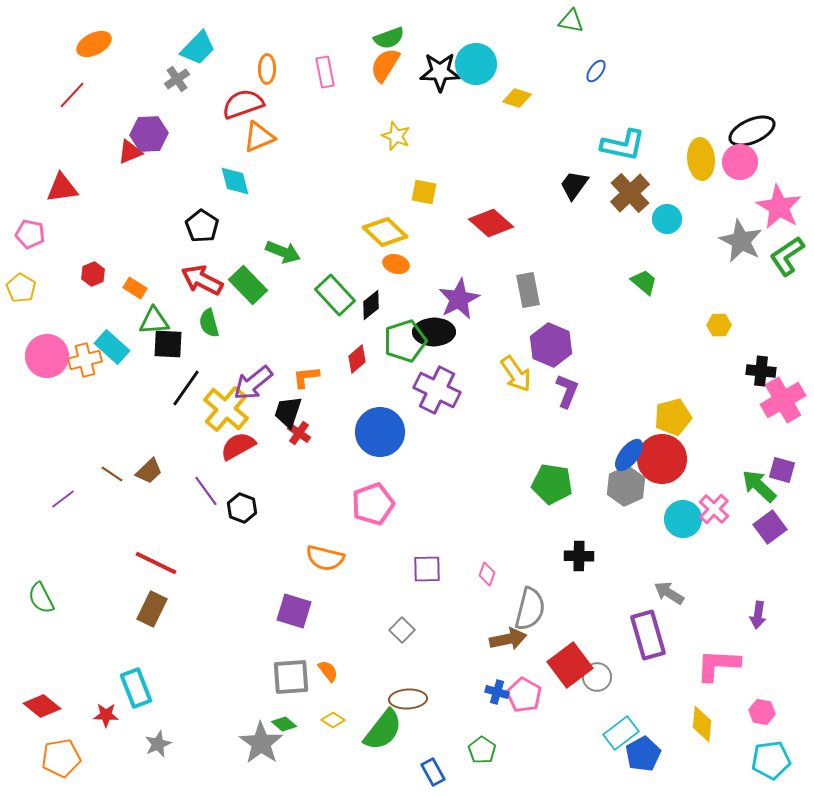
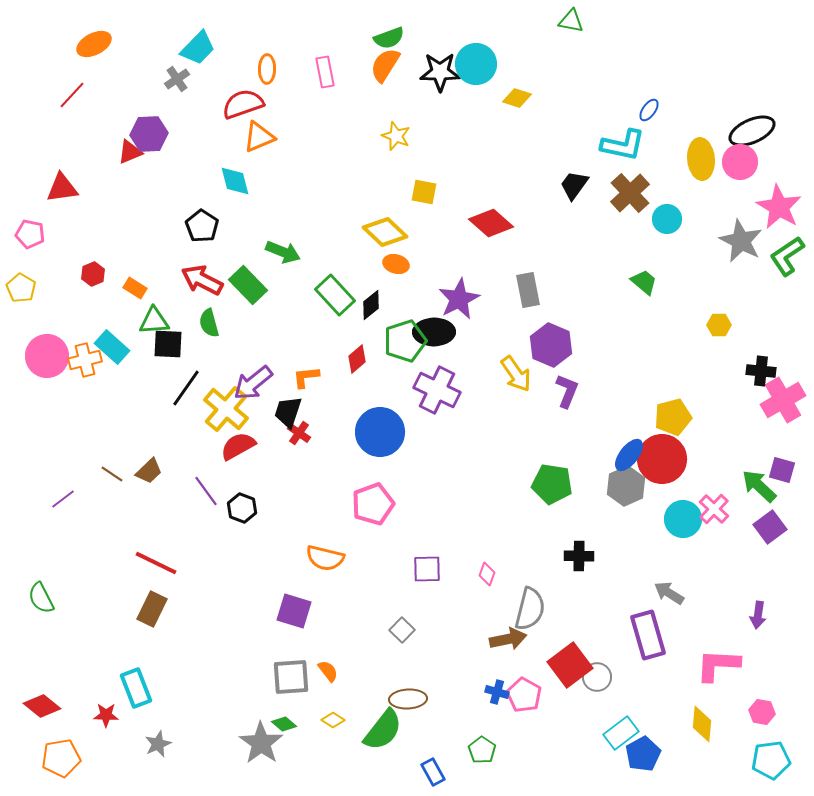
blue ellipse at (596, 71): moved 53 px right, 39 px down
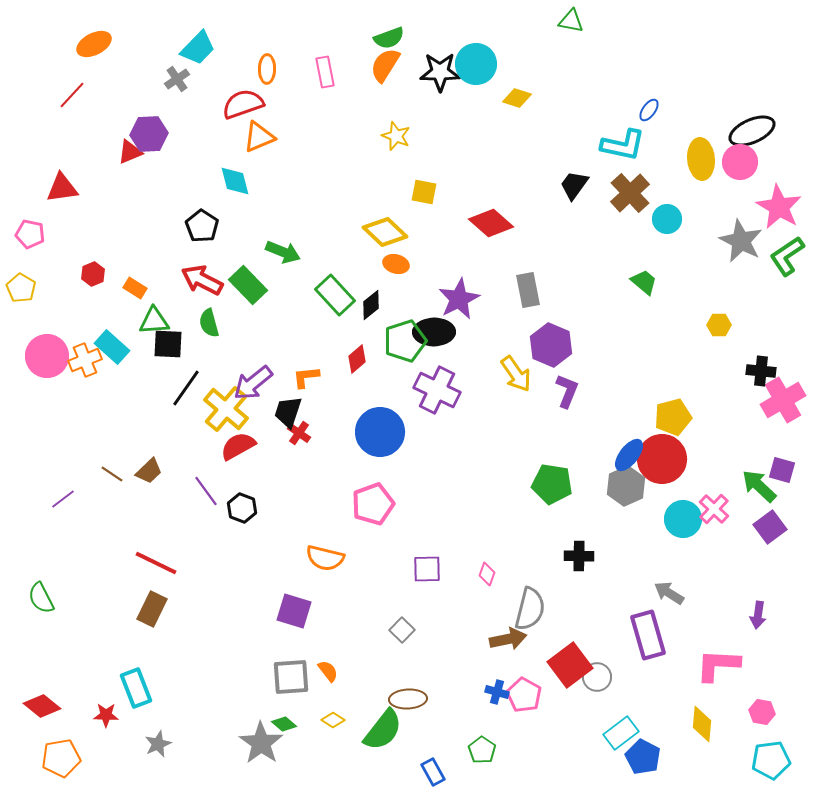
orange cross at (85, 360): rotated 8 degrees counterclockwise
blue pentagon at (643, 754): moved 3 px down; rotated 16 degrees counterclockwise
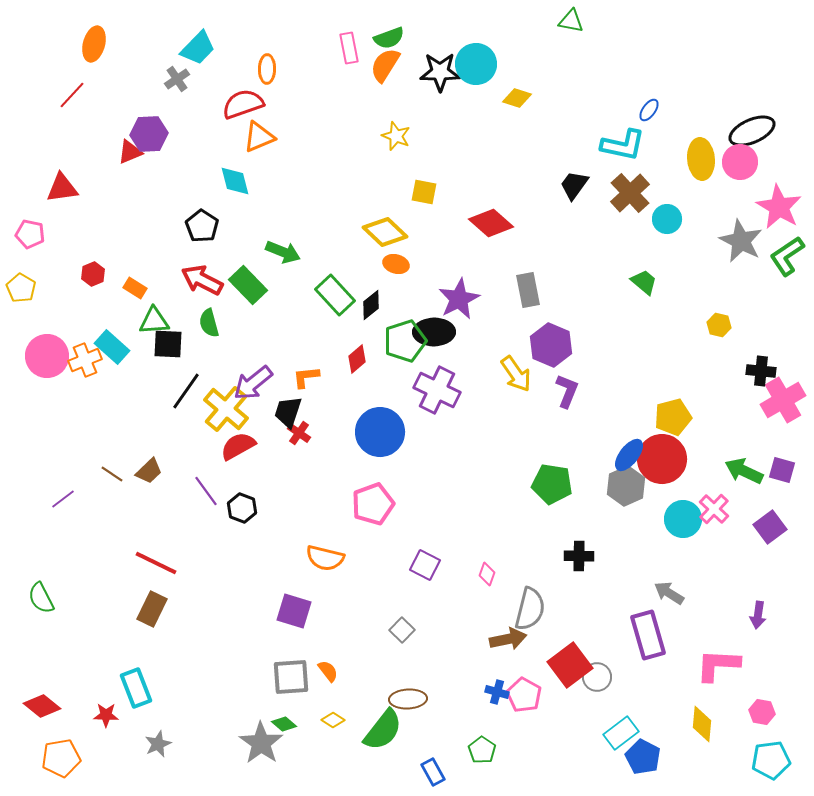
orange ellipse at (94, 44): rotated 48 degrees counterclockwise
pink rectangle at (325, 72): moved 24 px right, 24 px up
yellow hexagon at (719, 325): rotated 15 degrees clockwise
black line at (186, 388): moved 3 px down
green arrow at (759, 486): moved 15 px left, 15 px up; rotated 18 degrees counterclockwise
purple square at (427, 569): moved 2 px left, 4 px up; rotated 28 degrees clockwise
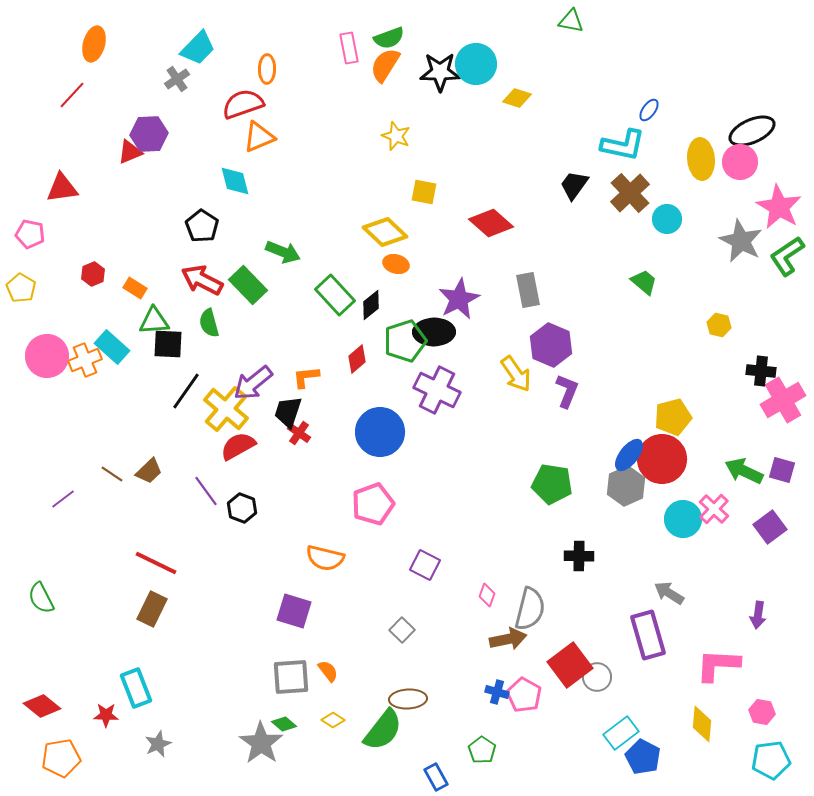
pink diamond at (487, 574): moved 21 px down
blue rectangle at (433, 772): moved 3 px right, 5 px down
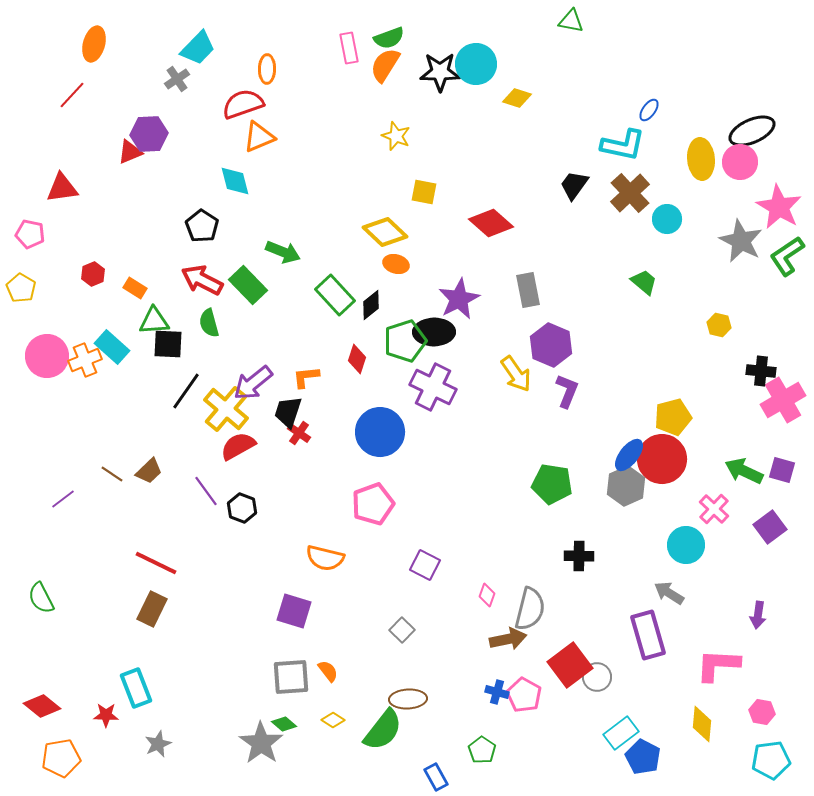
red diamond at (357, 359): rotated 32 degrees counterclockwise
purple cross at (437, 390): moved 4 px left, 3 px up
cyan circle at (683, 519): moved 3 px right, 26 px down
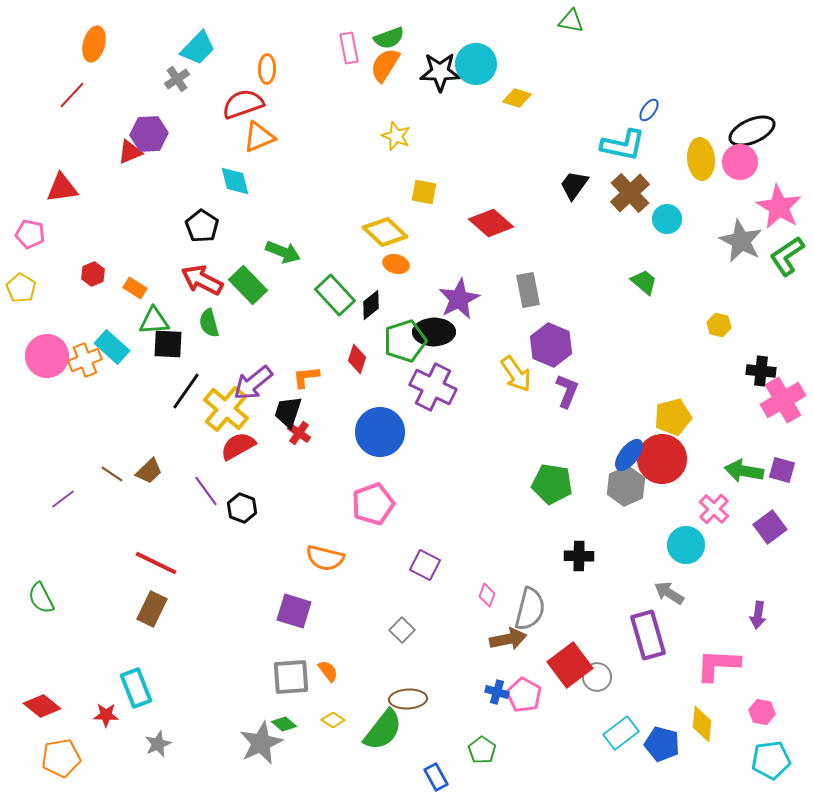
green arrow at (744, 471): rotated 15 degrees counterclockwise
gray star at (261, 743): rotated 12 degrees clockwise
blue pentagon at (643, 757): moved 19 px right, 13 px up; rotated 12 degrees counterclockwise
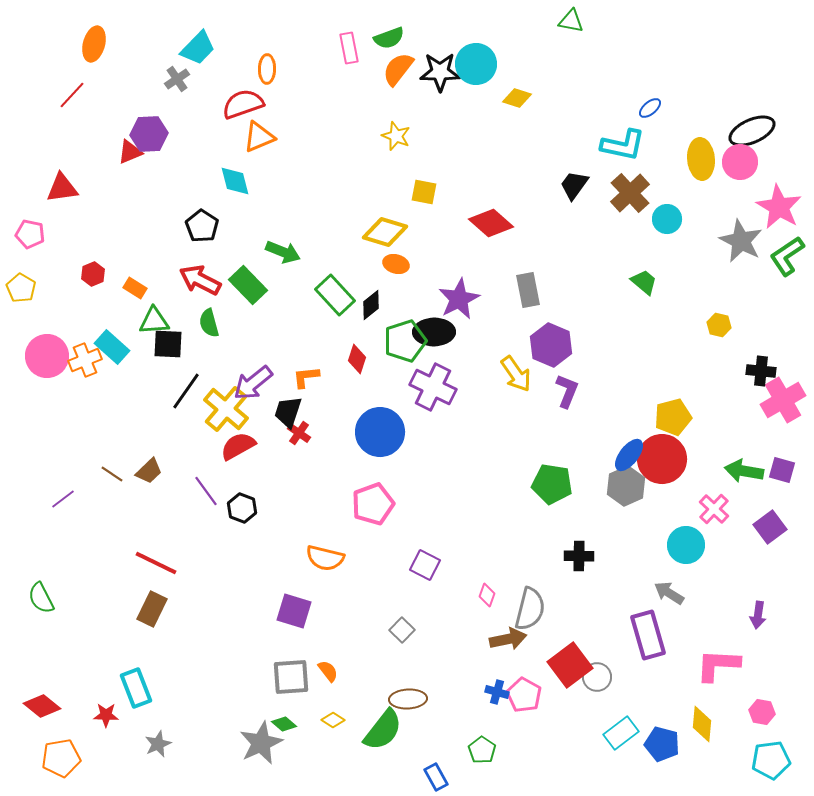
orange semicircle at (385, 65): moved 13 px right, 4 px down; rotated 6 degrees clockwise
blue ellipse at (649, 110): moved 1 px right, 2 px up; rotated 15 degrees clockwise
yellow diamond at (385, 232): rotated 27 degrees counterclockwise
red arrow at (202, 280): moved 2 px left
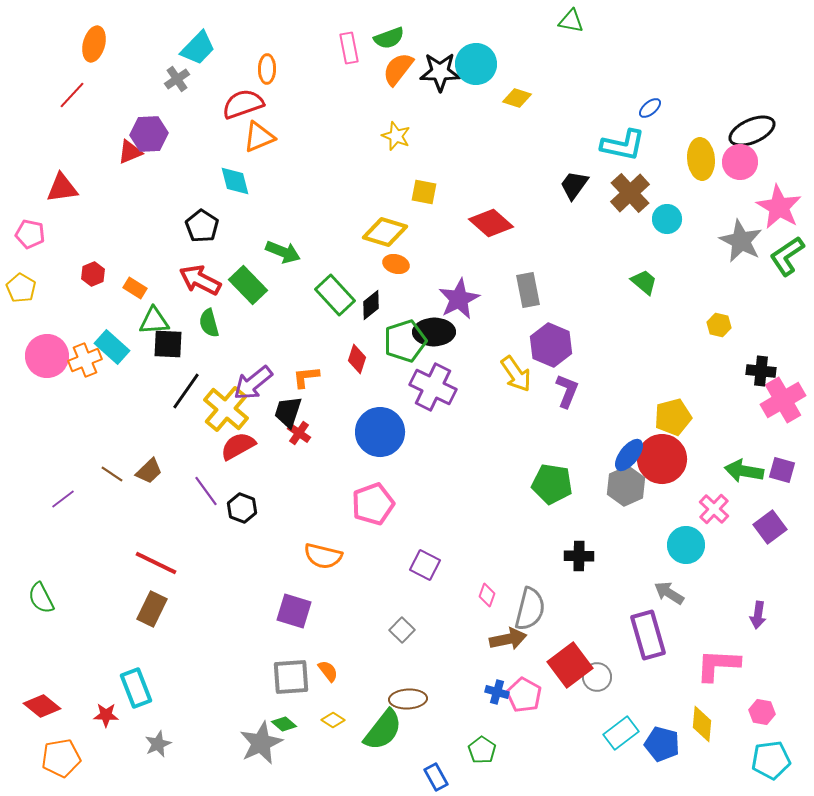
orange semicircle at (325, 558): moved 2 px left, 2 px up
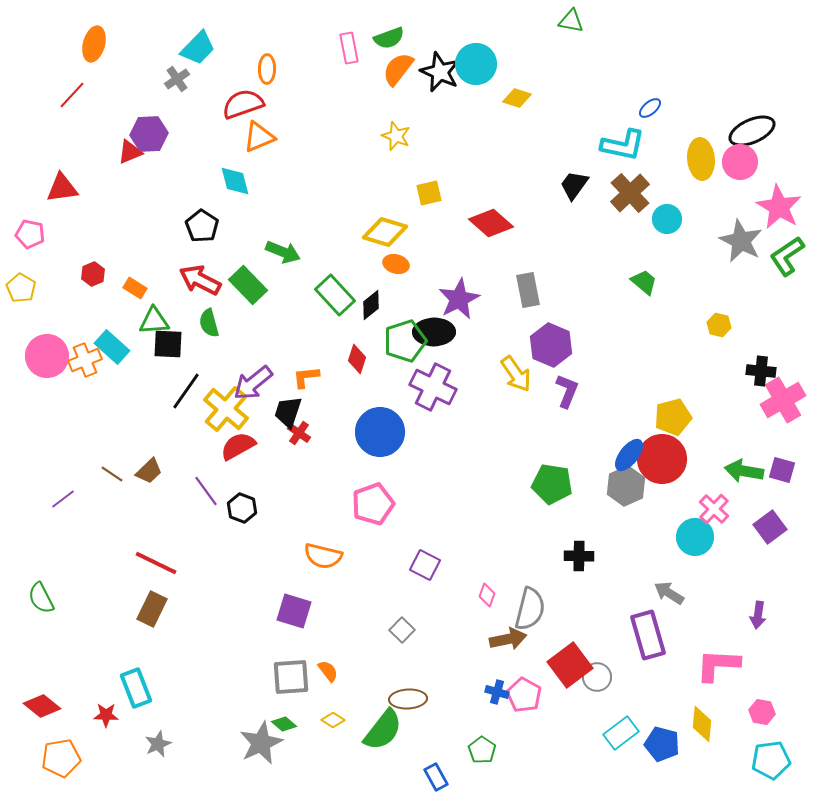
black star at (440, 72): rotated 24 degrees clockwise
yellow square at (424, 192): moved 5 px right, 1 px down; rotated 24 degrees counterclockwise
cyan circle at (686, 545): moved 9 px right, 8 px up
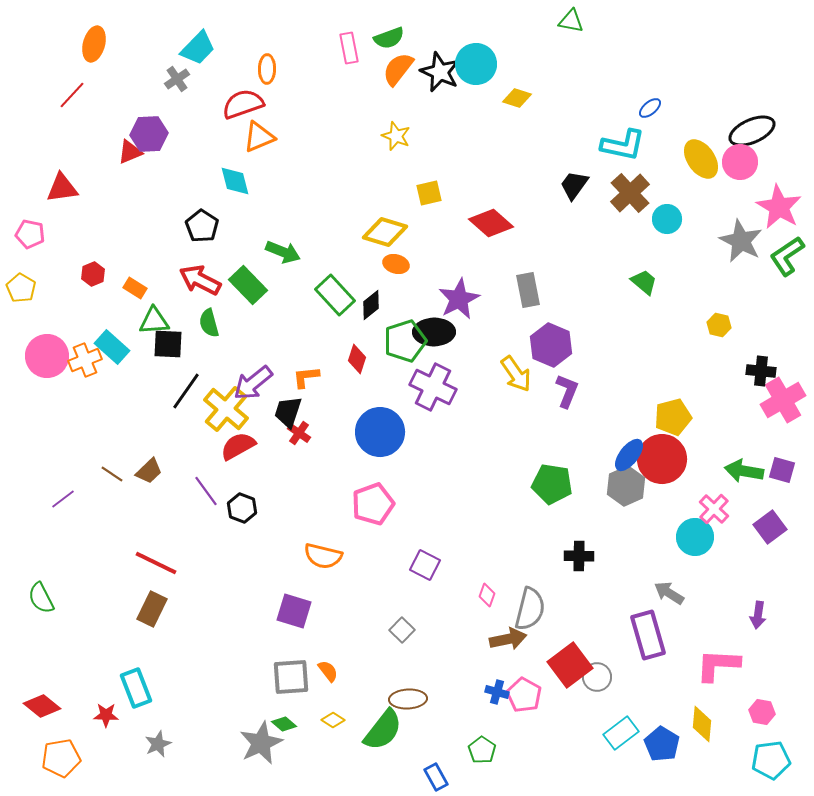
yellow ellipse at (701, 159): rotated 30 degrees counterclockwise
blue pentagon at (662, 744): rotated 16 degrees clockwise
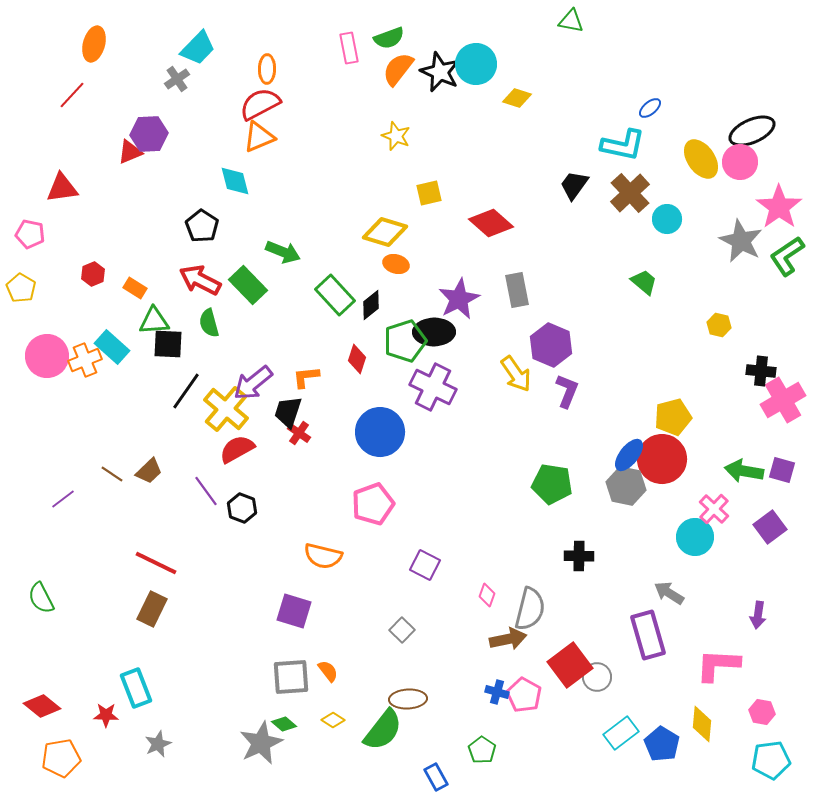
red semicircle at (243, 104): moved 17 px right; rotated 9 degrees counterclockwise
pink star at (779, 207): rotated 6 degrees clockwise
gray rectangle at (528, 290): moved 11 px left
red semicircle at (238, 446): moved 1 px left, 3 px down
gray hexagon at (626, 486): rotated 24 degrees counterclockwise
